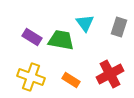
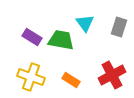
red cross: moved 2 px right, 1 px down
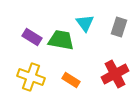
red cross: moved 3 px right, 1 px up
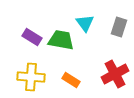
yellow cross: rotated 16 degrees counterclockwise
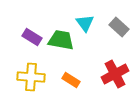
gray rectangle: rotated 66 degrees counterclockwise
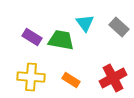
red cross: moved 2 px left, 4 px down
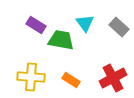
purple rectangle: moved 4 px right, 12 px up
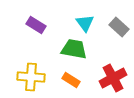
green trapezoid: moved 13 px right, 9 px down
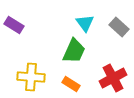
purple rectangle: moved 22 px left
green trapezoid: moved 2 px down; rotated 104 degrees clockwise
orange rectangle: moved 4 px down
